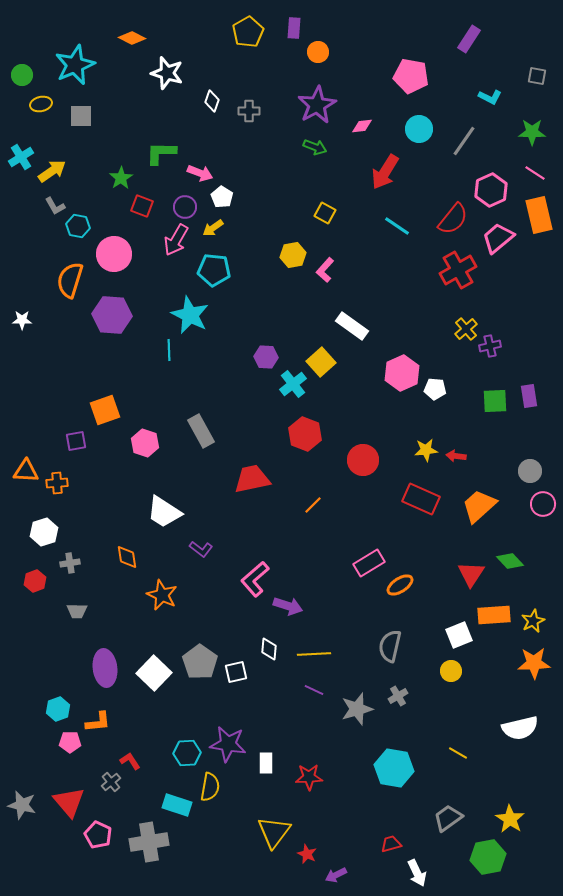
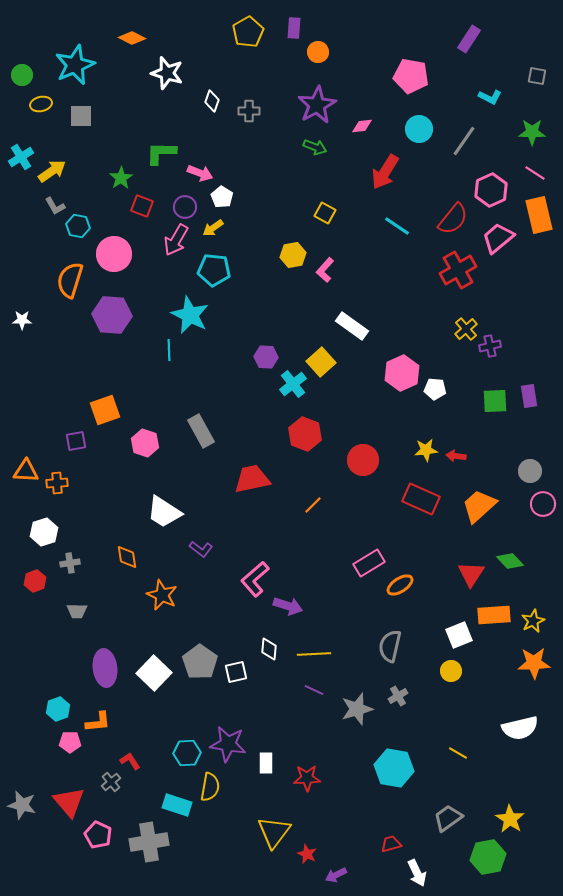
red star at (309, 777): moved 2 px left, 1 px down
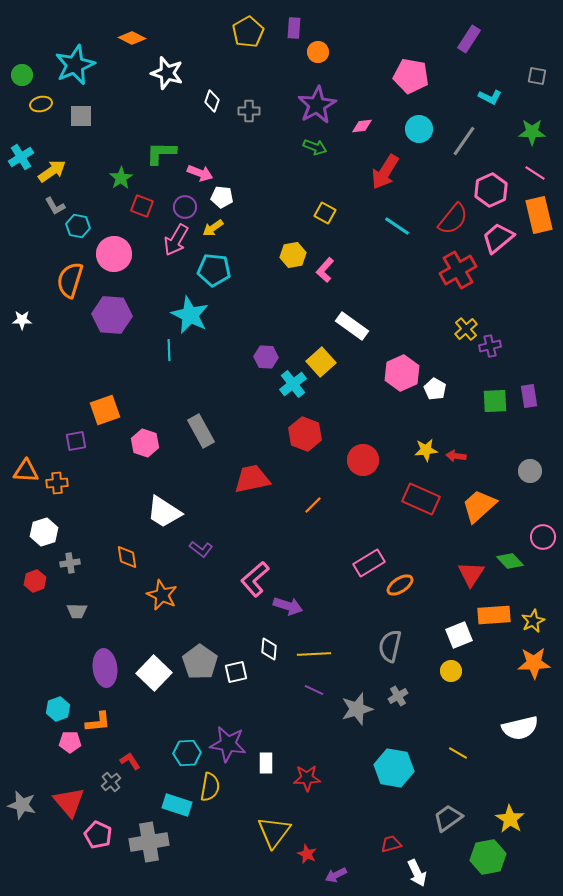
white pentagon at (222, 197): rotated 25 degrees counterclockwise
white pentagon at (435, 389): rotated 25 degrees clockwise
pink circle at (543, 504): moved 33 px down
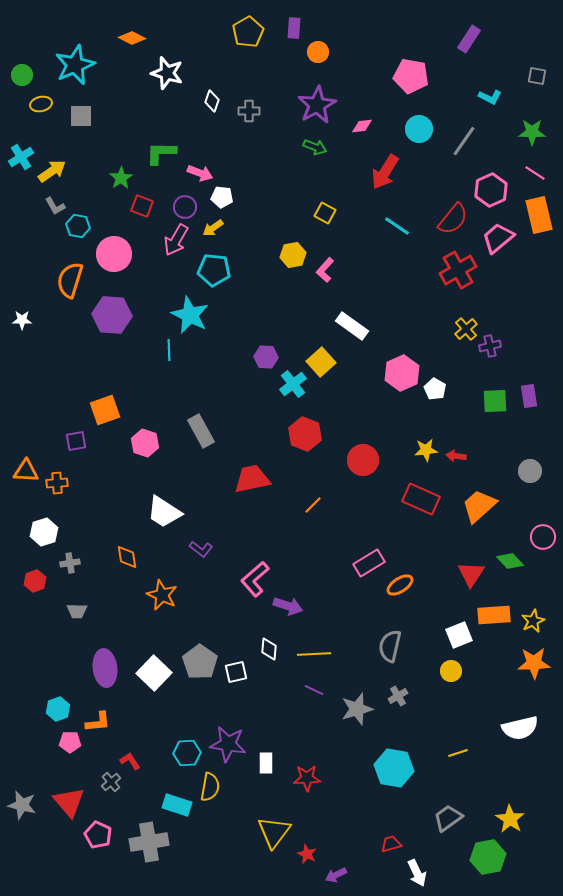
yellow line at (458, 753): rotated 48 degrees counterclockwise
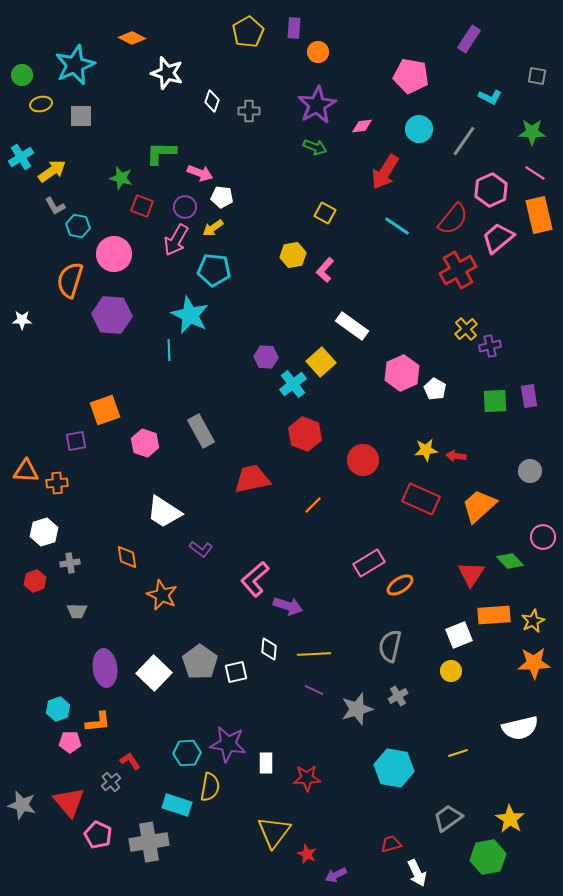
green star at (121, 178): rotated 25 degrees counterclockwise
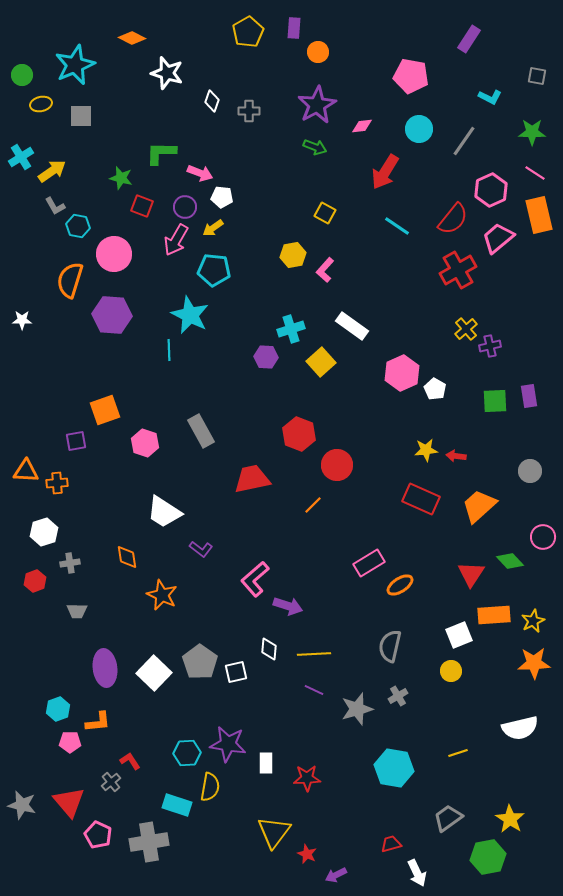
cyan cross at (293, 384): moved 2 px left, 55 px up; rotated 20 degrees clockwise
red hexagon at (305, 434): moved 6 px left
red circle at (363, 460): moved 26 px left, 5 px down
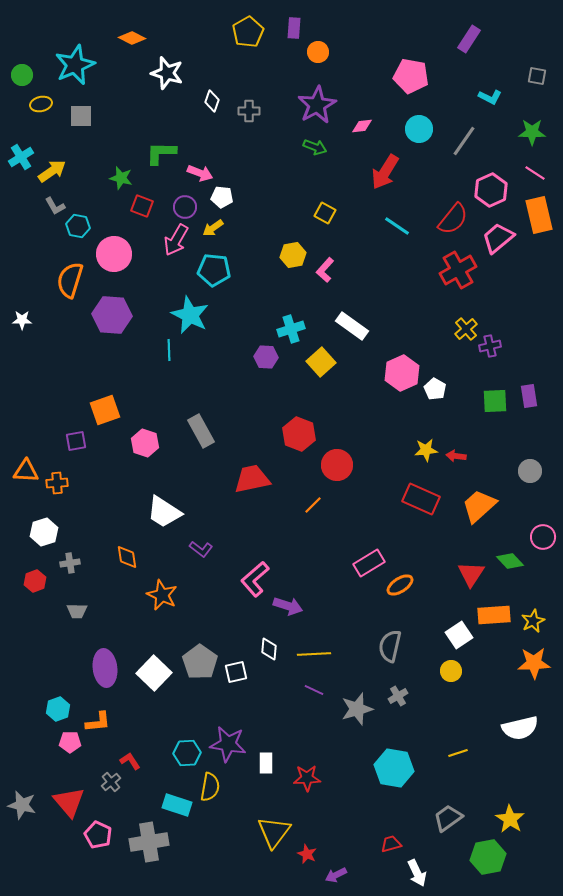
white square at (459, 635): rotated 12 degrees counterclockwise
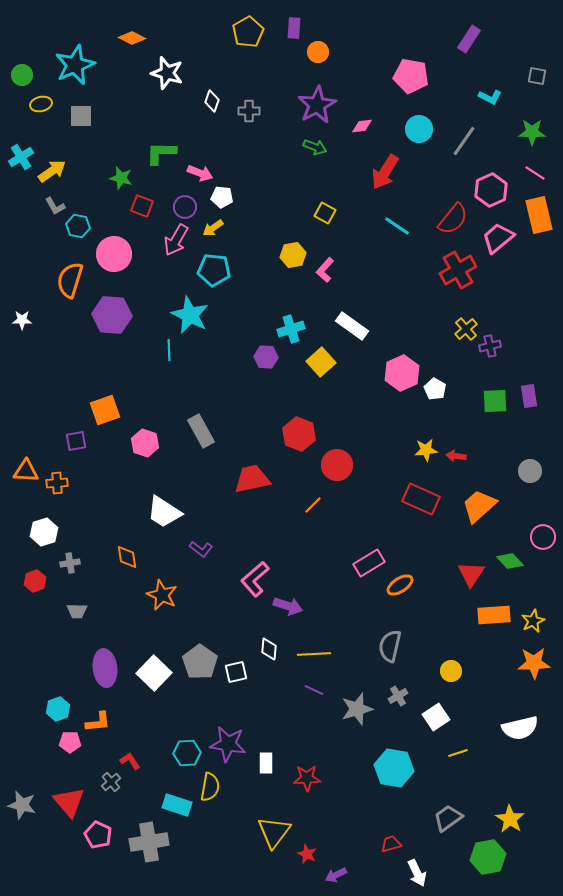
white square at (459, 635): moved 23 px left, 82 px down
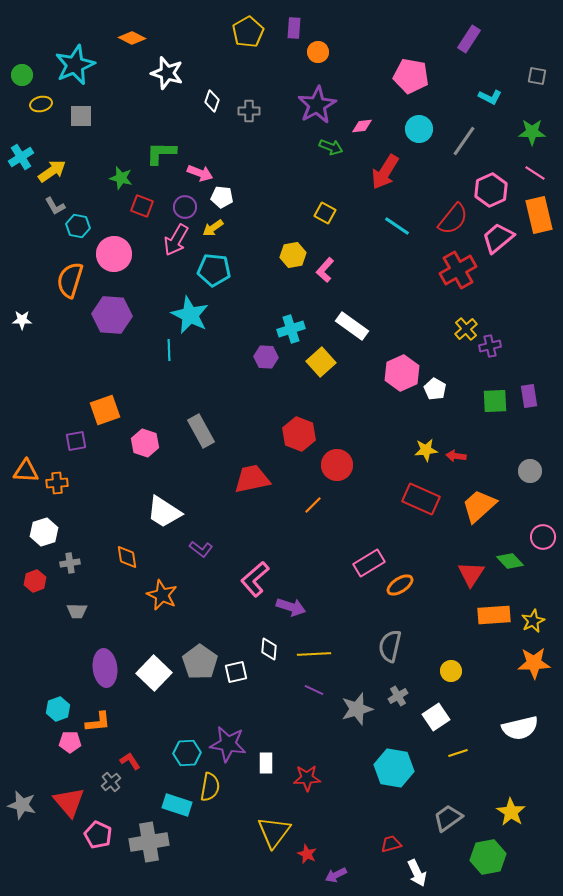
green arrow at (315, 147): moved 16 px right
purple arrow at (288, 606): moved 3 px right, 1 px down
yellow star at (510, 819): moved 1 px right, 7 px up
